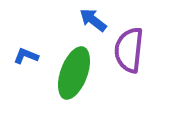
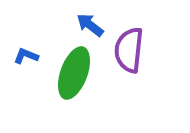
blue arrow: moved 3 px left, 5 px down
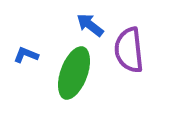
purple semicircle: rotated 12 degrees counterclockwise
blue L-shape: moved 1 px up
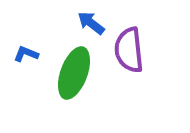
blue arrow: moved 1 px right, 2 px up
blue L-shape: moved 1 px up
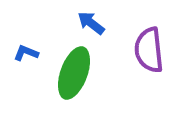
purple semicircle: moved 20 px right
blue L-shape: moved 1 px up
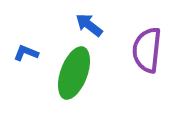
blue arrow: moved 2 px left, 2 px down
purple semicircle: moved 2 px left; rotated 12 degrees clockwise
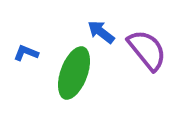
blue arrow: moved 12 px right, 7 px down
purple semicircle: rotated 135 degrees clockwise
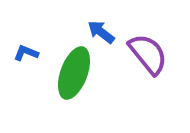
purple semicircle: moved 1 px right, 4 px down
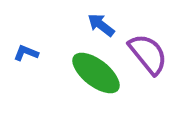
blue arrow: moved 7 px up
green ellipse: moved 22 px right; rotated 72 degrees counterclockwise
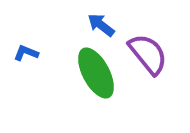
green ellipse: rotated 24 degrees clockwise
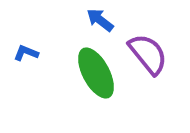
blue arrow: moved 1 px left, 5 px up
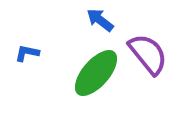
blue L-shape: moved 1 px right; rotated 10 degrees counterclockwise
green ellipse: rotated 69 degrees clockwise
